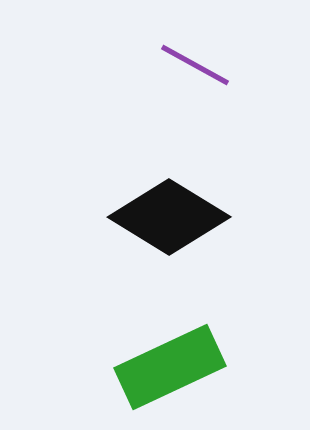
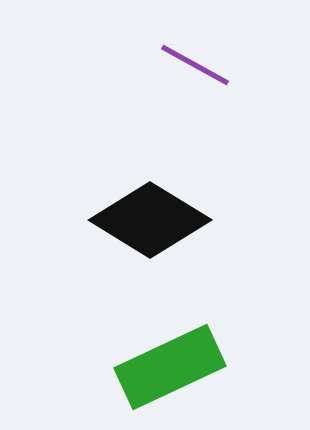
black diamond: moved 19 px left, 3 px down
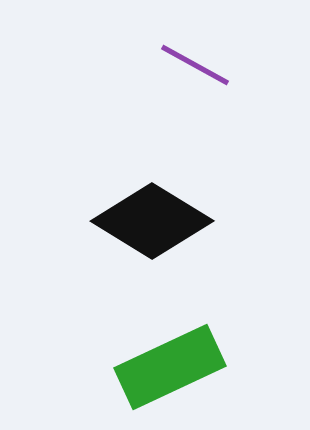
black diamond: moved 2 px right, 1 px down
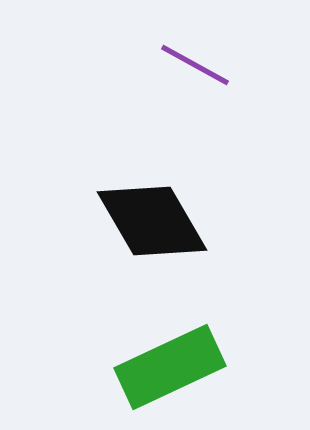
black diamond: rotated 28 degrees clockwise
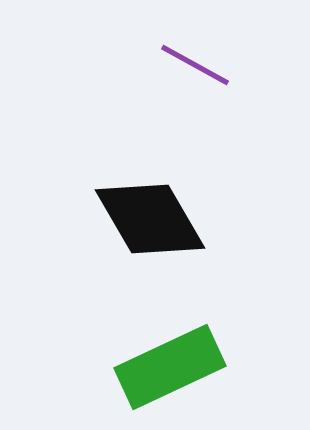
black diamond: moved 2 px left, 2 px up
